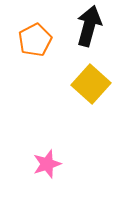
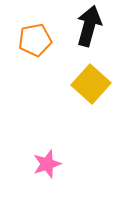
orange pentagon: rotated 16 degrees clockwise
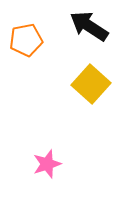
black arrow: rotated 72 degrees counterclockwise
orange pentagon: moved 9 px left
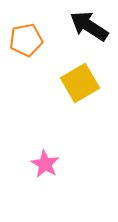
yellow square: moved 11 px left, 1 px up; rotated 18 degrees clockwise
pink star: moved 2 px left; rotated 24 degrees counterclockwise
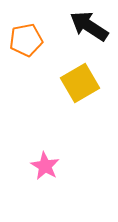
pink star: moved 2 px down
